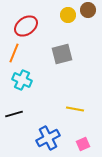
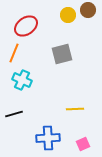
yellow line: rotated 12 degrees counterclockwise
blue cross: rotated 25 degrees clockwise
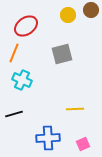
brown circle: moved 3 px right
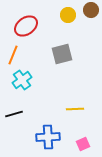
orange line: moved 1 px left, 2 px down
cyan cross: rotated 30 degrees clockwise
blue cross: moved 1 px up
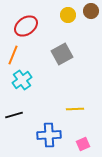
brown circle: moved 1 px down
gray square: rotated 15 degrees counterclockwise
black line: moved 1 px down
blue cross: moved 1 px right, 2 px up
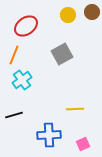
brown circle: moved 1 px right, 1 px down
orange line: moved 1 px right
